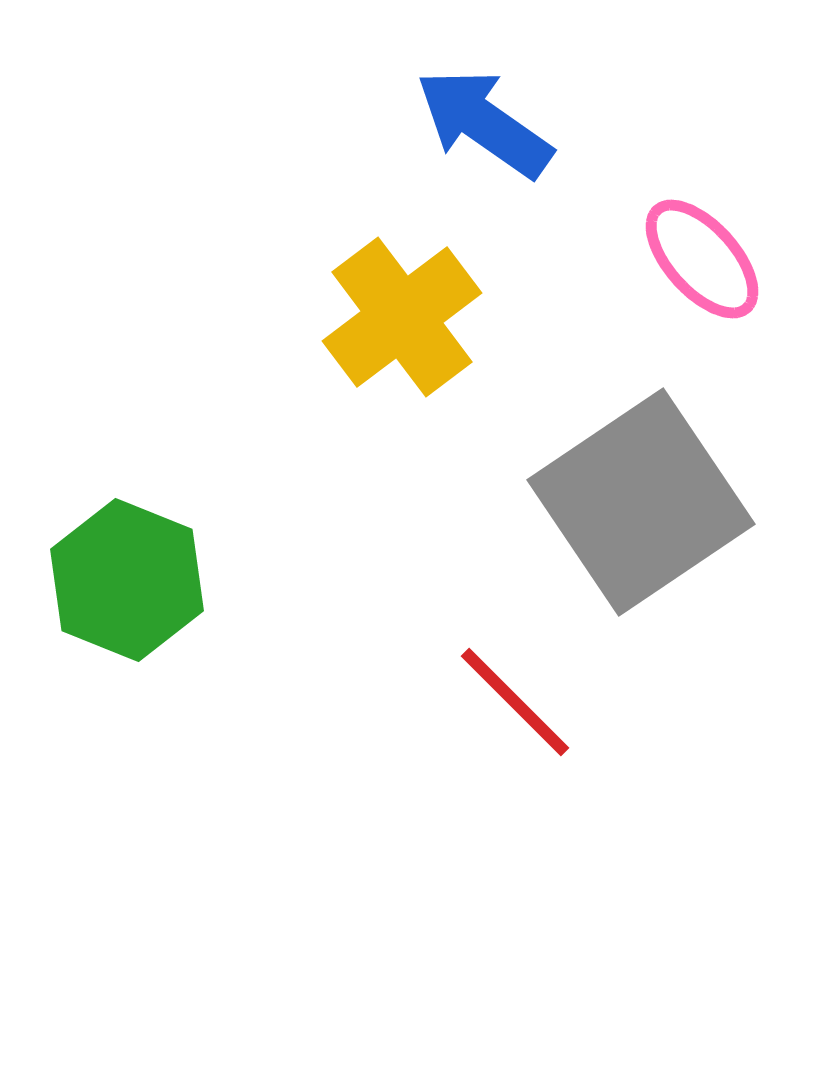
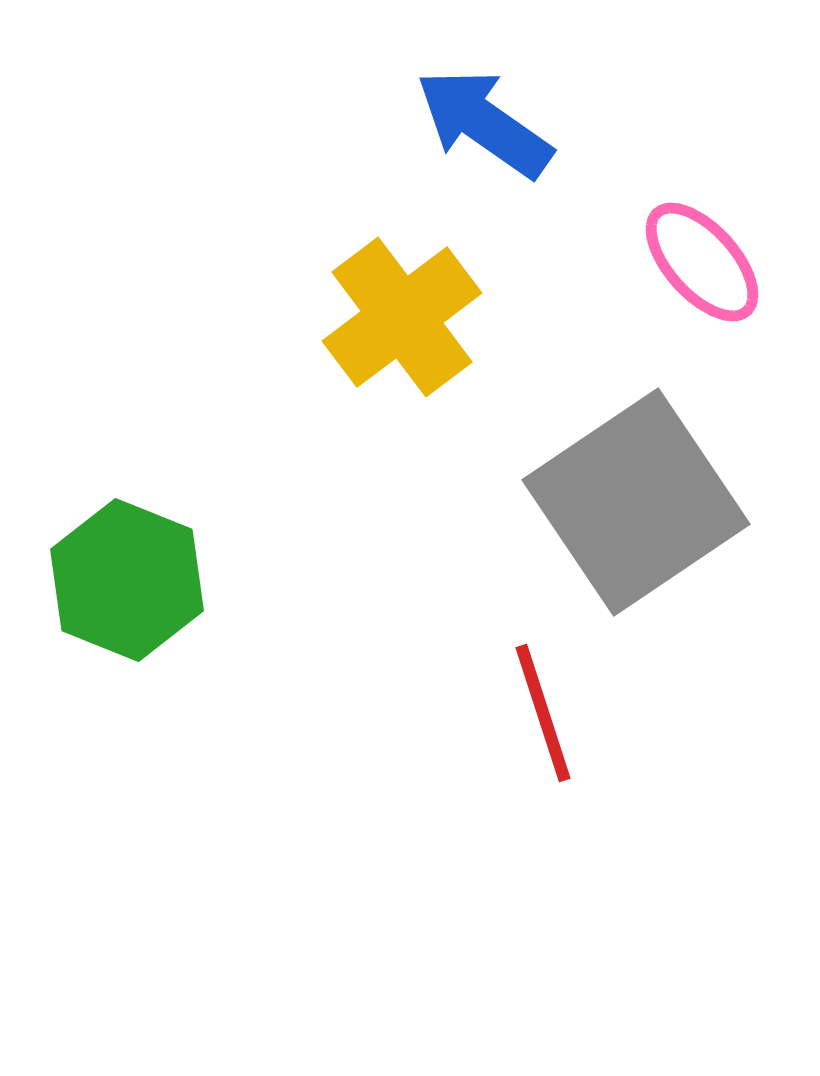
pink ellipse: moved 3 px down
gray square: moved 5 px left
red line: moved 28 px right, 11 px down; rotated 27 degrees clockwise
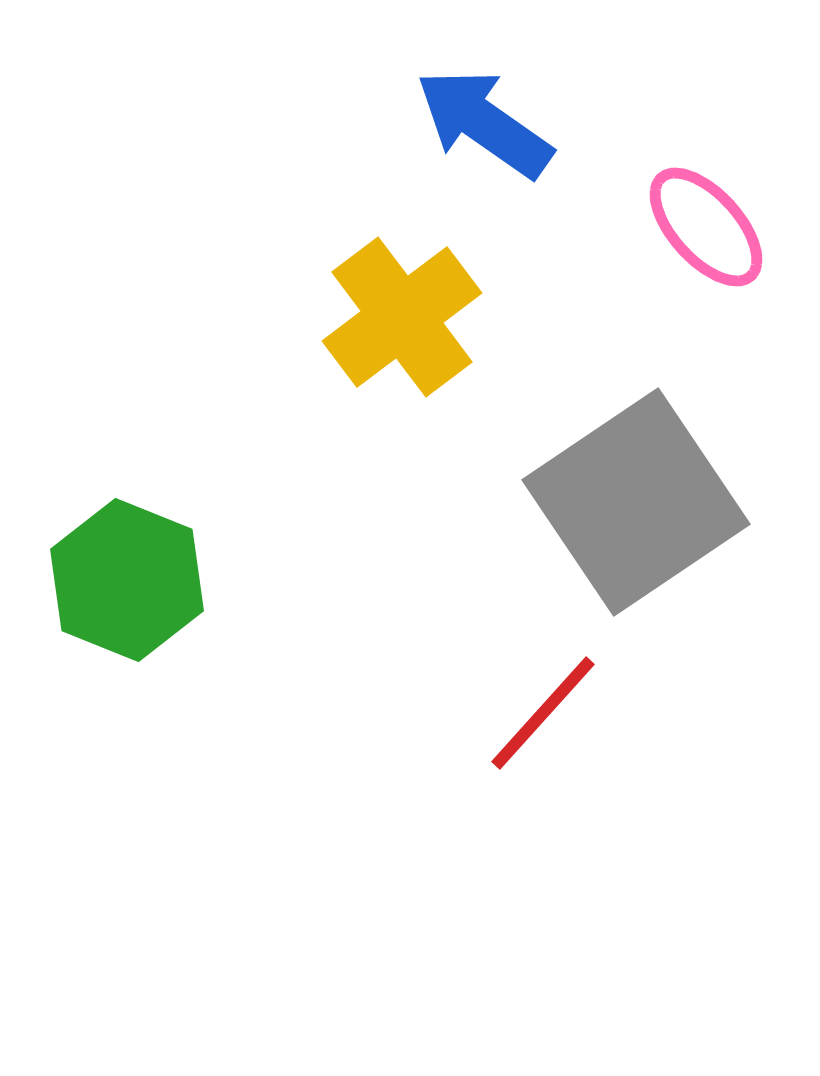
pink ellipse: moved 4 px right, 35 px up
red line: rotated 60 degrees clockwise
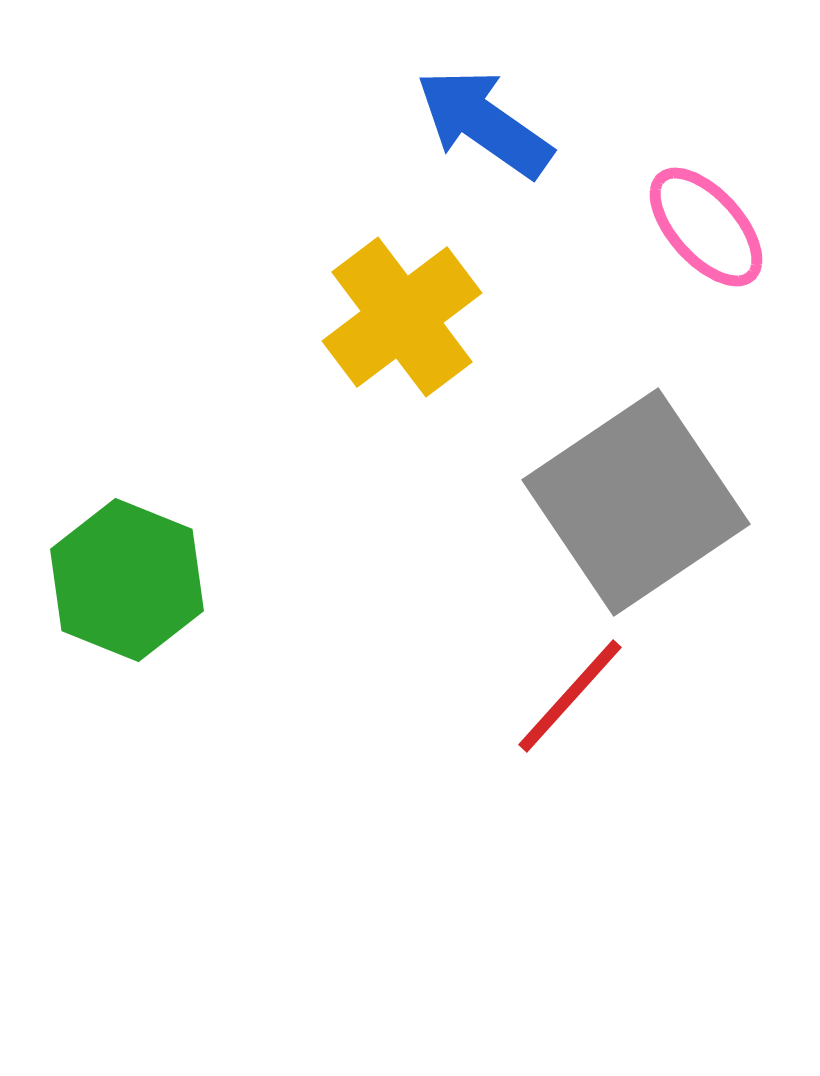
red line: moved 27 px right, 17 px up
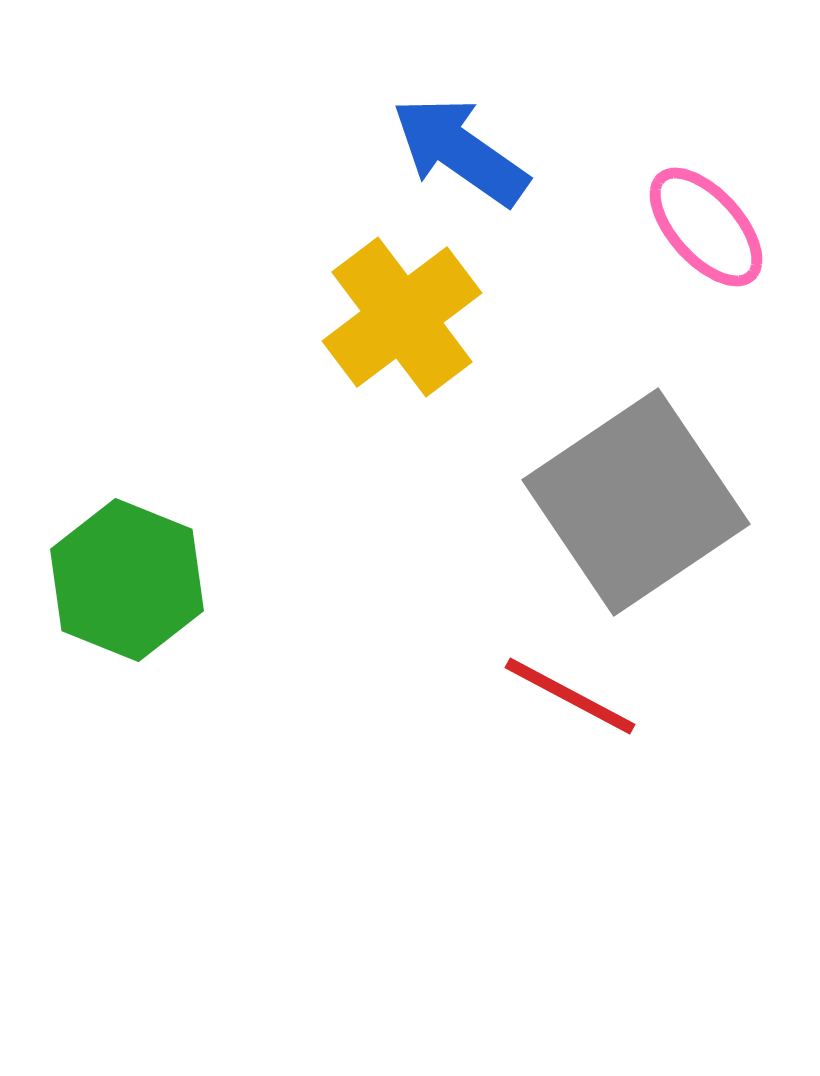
blue arrow: moved 24 px left, 28 px down
red line: rotated 76 degrees clockwise
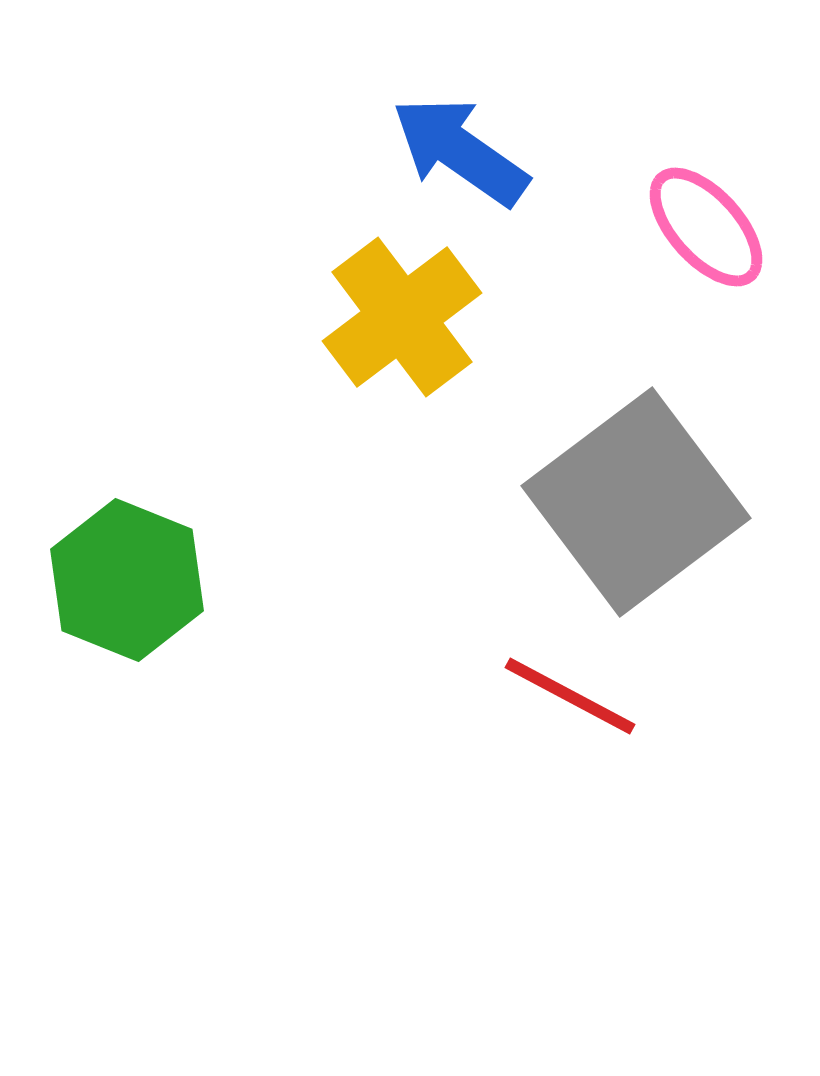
gray square: rotated 3 degrees counterclockwise
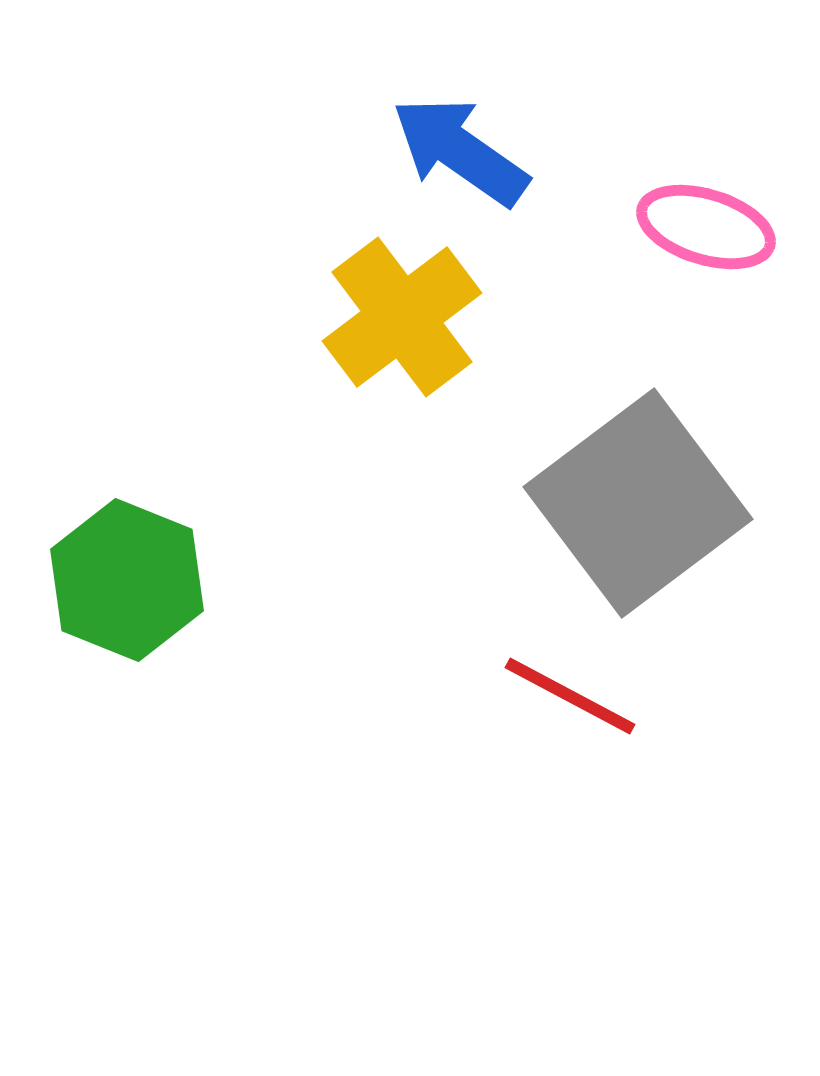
pink ellipse: rotated 31 degrees counterclockwise
gray square: moved 2 px right, 1 px down
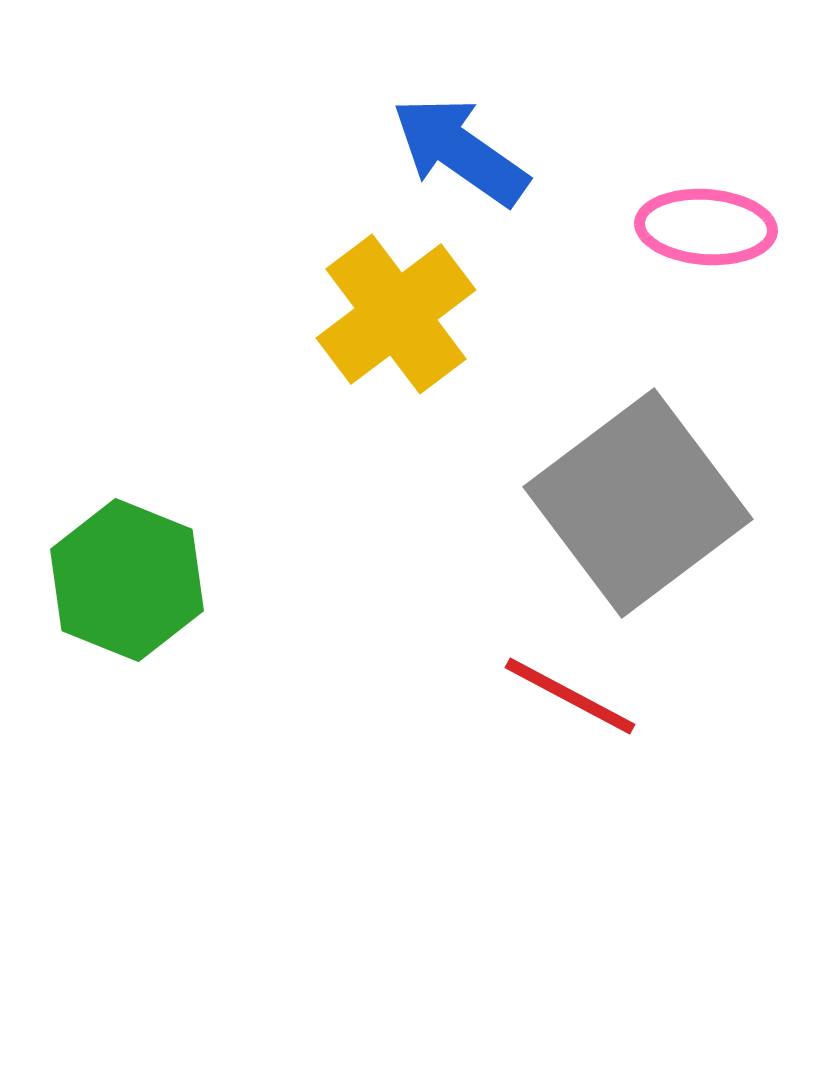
pink ellipse: rotated 13 degrees counterclockwise
yellow cross: moved 6 px left, 3 px up
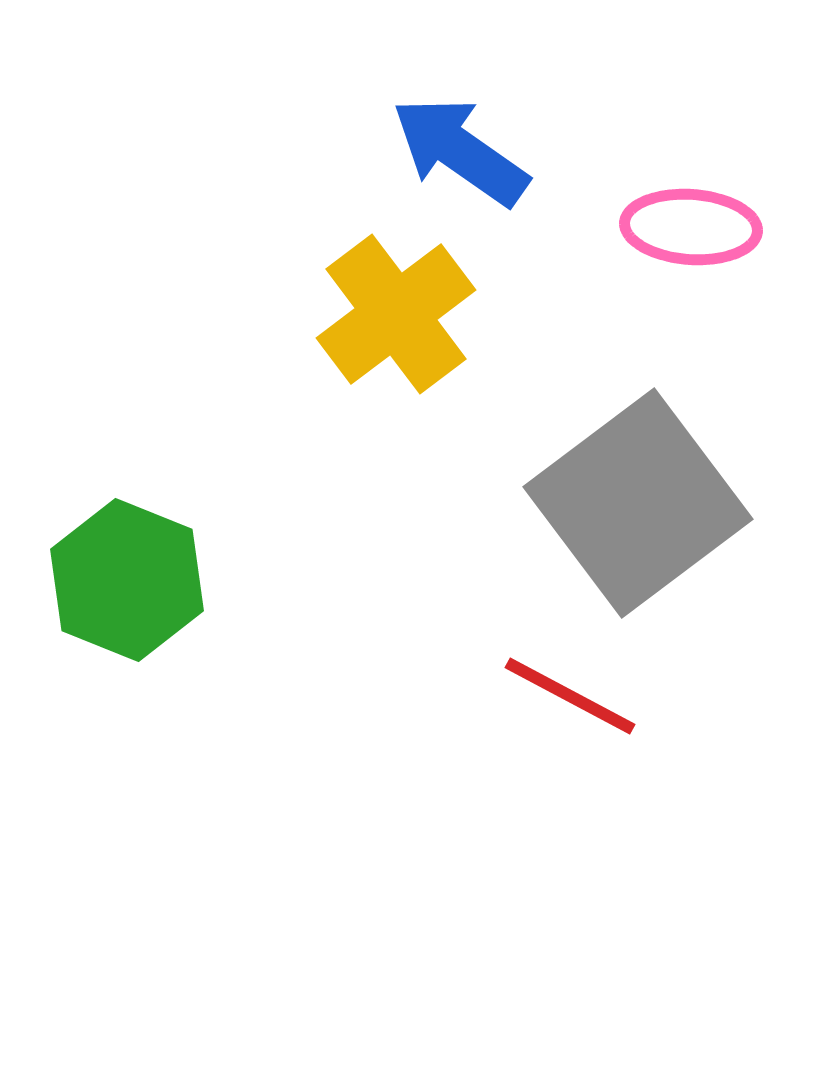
pink ellipse: moved 15 px left
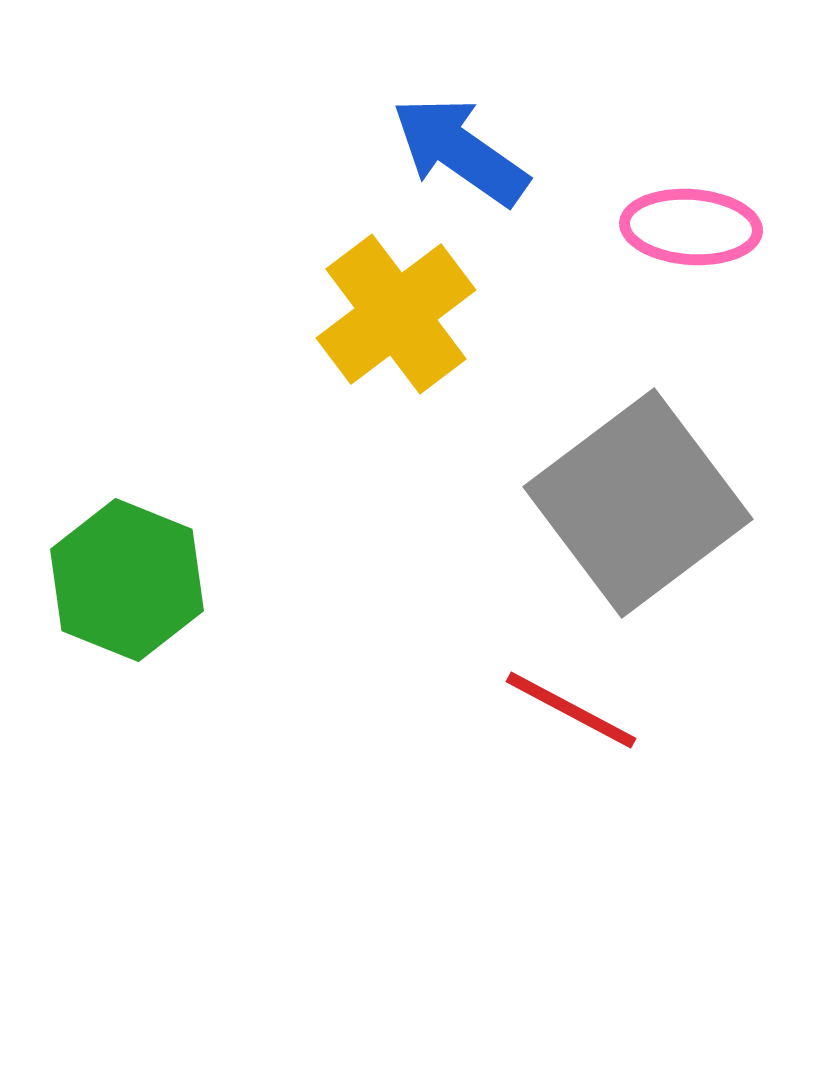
red line: moved 1 px right, 14 px down
